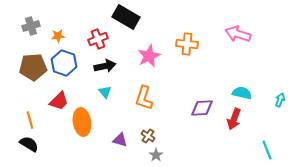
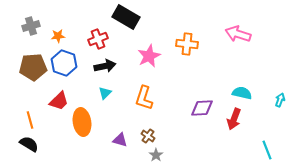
cyan triangle: moved 1 px down; rotated 24 degrees clockwise
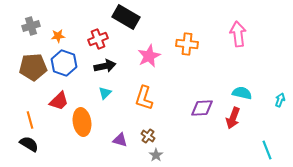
pink arrow: rotated 65 degrees clockwise
red arrow: moved 1 px left, 1 px up
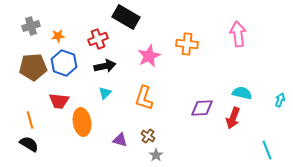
red trapezoid: rotated 50 degrees clockwise
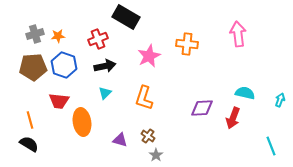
gray cross: moved 4 px right, 8 px down
blue hexagon: moved 2 px down
cyan semicircle: moved 3 px right
cyan line: moved 4 px right, 4 px up
